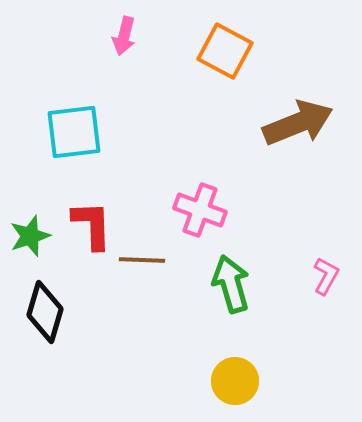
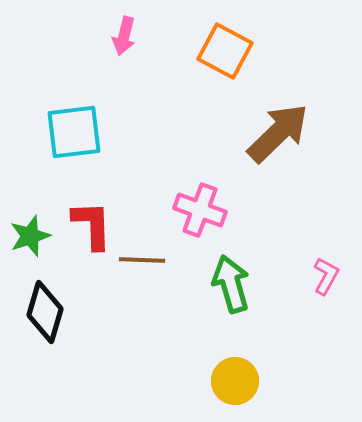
brown arrow: moved 20 px left, 10 px down; rotated 22 degrees counterclockwise
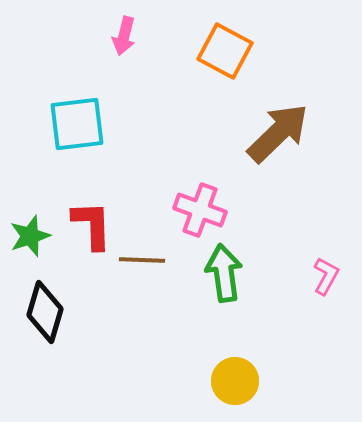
cyan square: moved 3 px right, 8 px up
green arrow: moved 7 px left, 11 px up; rotated 8 degrees clockwise
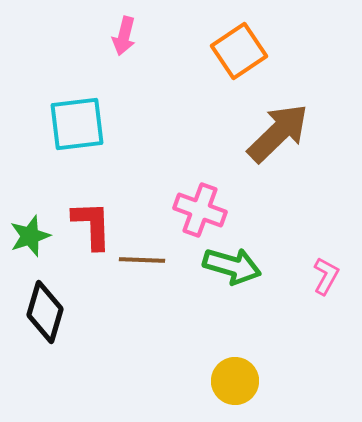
orange square: moved 14 px right; rotated 28 degrees clockwise
green arrow: moved 8 px right, 7 px up; rotated 114 degrees clockwise
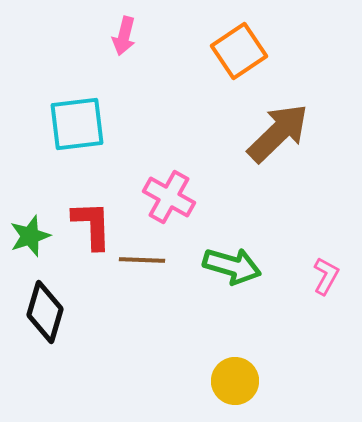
pink cross: moved 31 px left, 13 px up; rotated 9 degrees clockwise
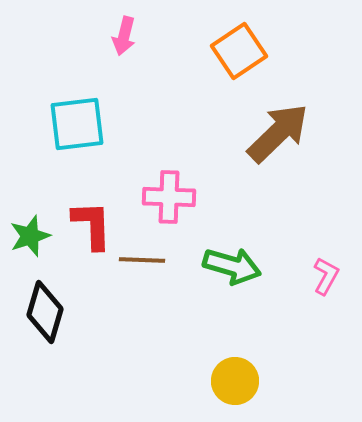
pink cross: rotated 27 degrees counterclockwise
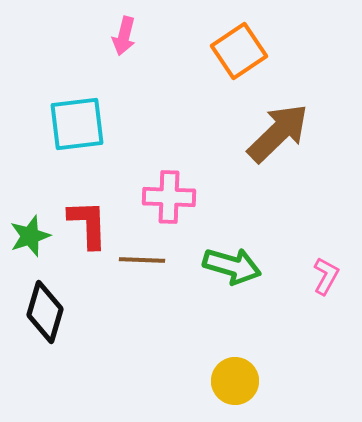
red L-shape: moved 4 px left, 1 px up
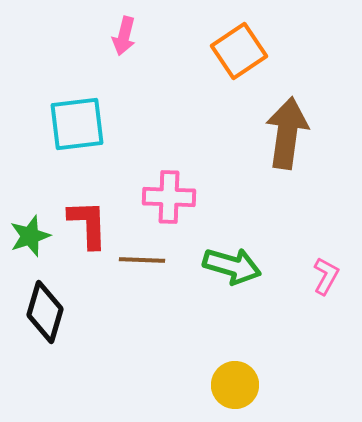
brown arrow: moved 9 px right; rotated 38 degrees counterclockwise
yellow circle: moved 4 px down
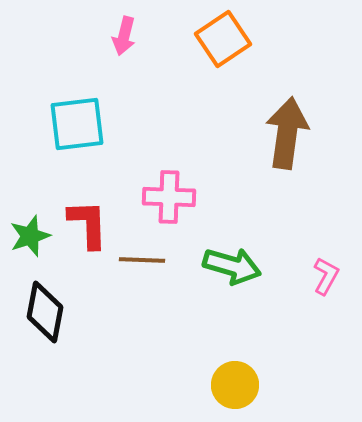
orange square: moved 16 px left, 12 px up
black diamond: rotated 6 degrees counterclockwise
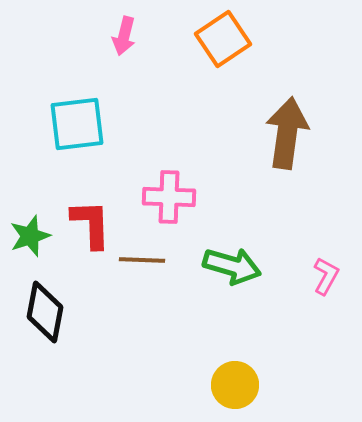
red L-shape: moved 3 px right
